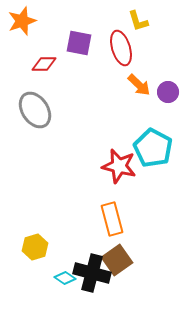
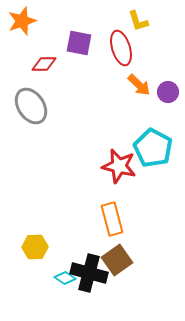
gray ellipse: moved 4 px left, 4 px up
yellow hexagon: rotated 15 degrees clockwise
black cross: moved 3 px left
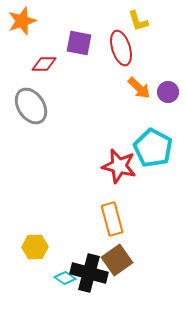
orange arrow: moved 3 px down
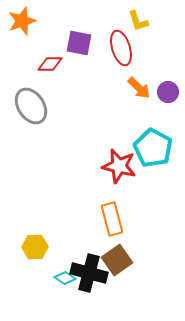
red diamond: moved 6 px right
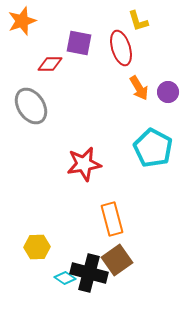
orange arrow: rotated 15 degrees clockwise
red star: moved 35 px left, 2 px up; rotated 24 degrees counterclockwise
yellow hexagon: moved 2 px right
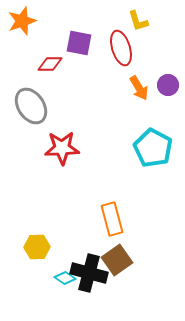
purple circle: moved 7 px up
red star: moved 22 px left, 16 px up; rotated 8 degrees clockwise
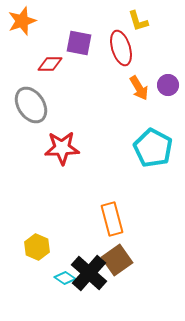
gray ellipse: moved 1 px up
yellow hexagon: rotated 25 degrees clockwise
black cross: rotated 27 degrees clockwise
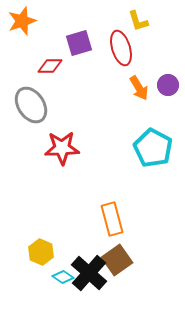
purple square: rotated 28 degrees counterclockwise
red diamond: moved 2 px down
yellow hexagon: moved 4 px right, 5 px down
cyan diamond: moved 2 px left, 1 px up
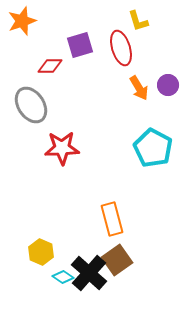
purple square: moved 1 px right, 2 px down
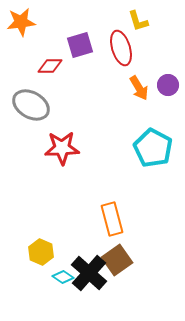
orange star: moved 1 px left, 1 px down; rotated 12 degrees clockwise
gray ellipse: rotated 27 degrees counterclockwise
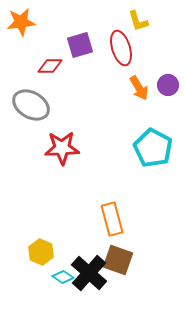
brown square: moved 1 px right; rotated 36 degrees counterclockwise
